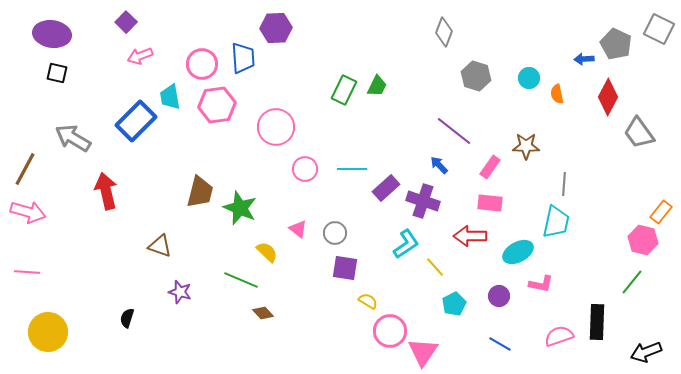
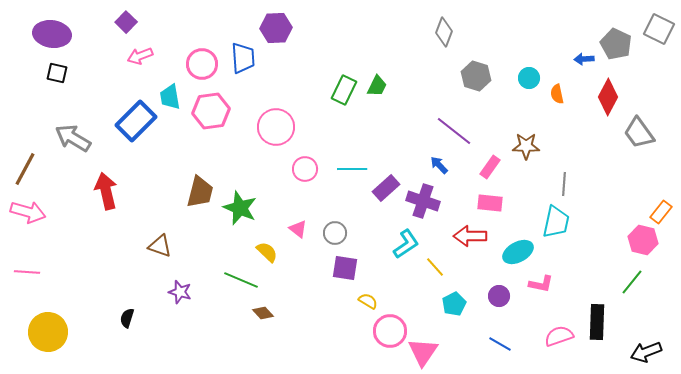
pink hexagon at (217, 105): moved 6 px left, 6 px down
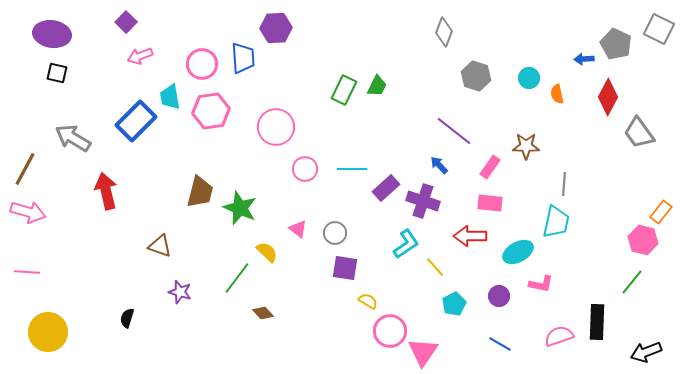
green line at (241, 280): moved 4 px left, 2 px up; rotated 76 degrees counterclockwise
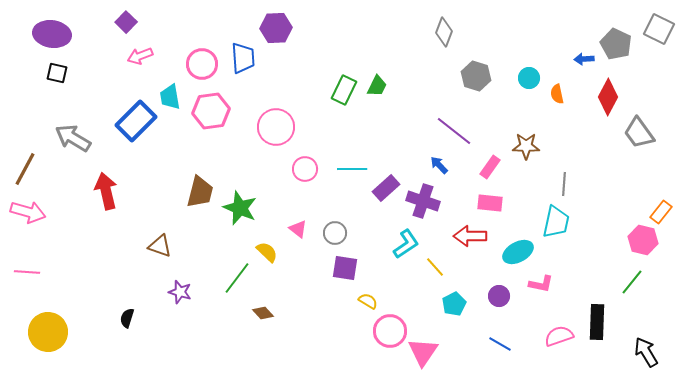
black arrow at (646, 352): rotated 80 degrees clockwise
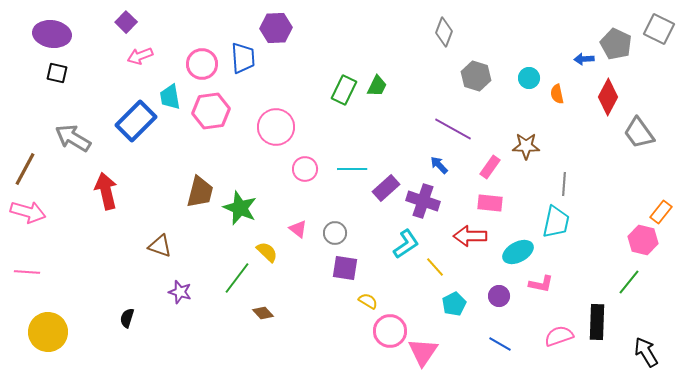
purple line at (454, 131): moved 1 px left, 2 px up; rotated 9 degrees counterclockwise
green line at (632, 282): moved 3 px left
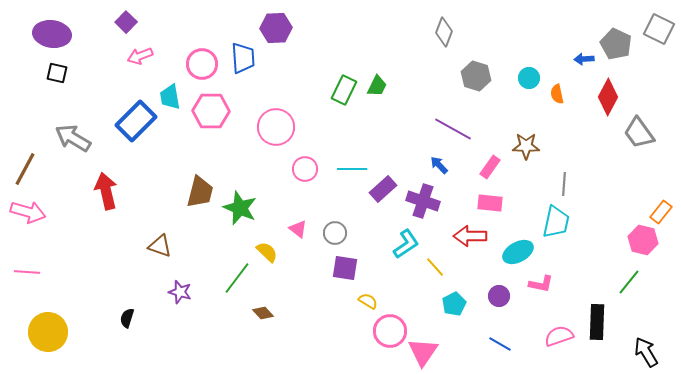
pink hexagon at (211, 111): rotated 9 degrees clockwise
purple rectangle at (386, 188): moved 3 px left, 1 px down
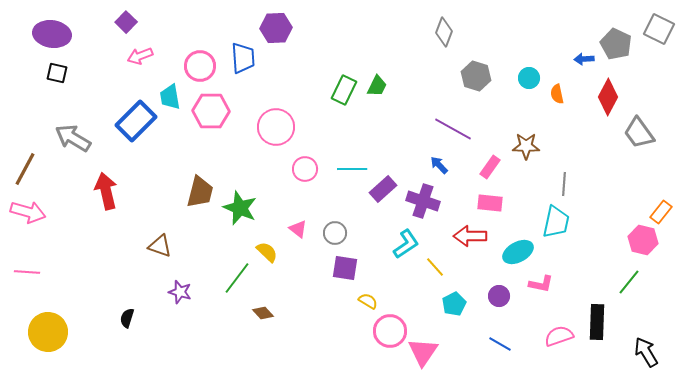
pink circle at (202, 64): moved 2 px left, 2 px down
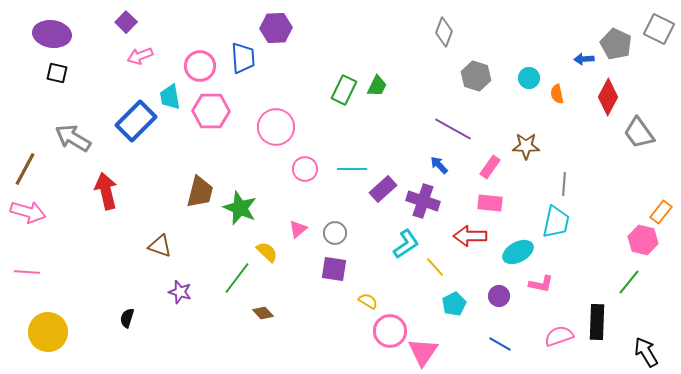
pink triangle at (298, 229): rotated 42 degrees clockwise
purple square at (345, 268): moved 11 px left, 1 px down
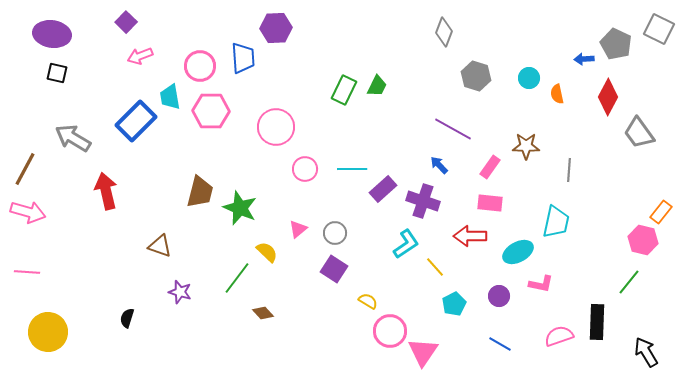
gray line at (564, 184): moved 5 px right, 14 px up
purple square at (334, 269): rotated 24 degrees clockwise
